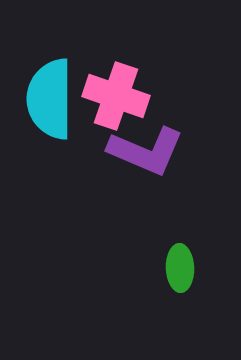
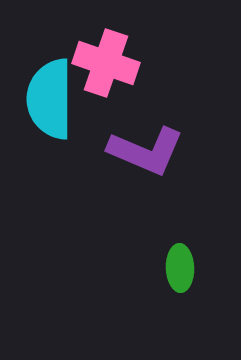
pink cross: moved 10 px left, 33 px up
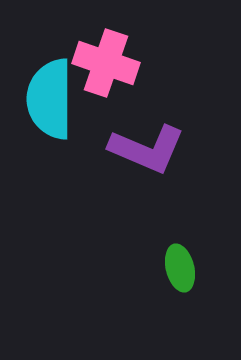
purple L-shape: moved 1 px right, 2 px up
green ellipse: rotated 12 degrees counterclockwise
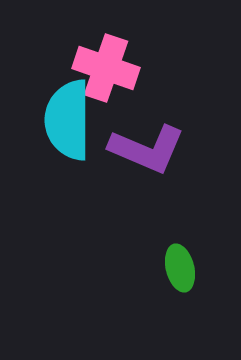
pink cross: moved 5 px down
cyan semicircle: moved 18 px right, 21 px down
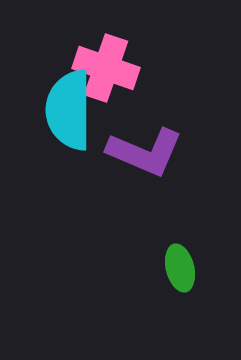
cyan semicircle: moved 1 px right, 10 px up
purple L-shape: moved 2 px left, 3 px down
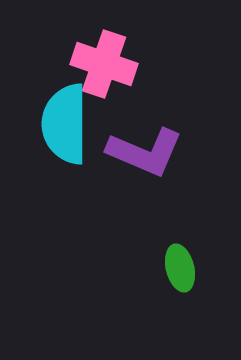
pink cross: moved 2 px left, 4 px up
cyan semicircle: moved 4 px left, 14 px down
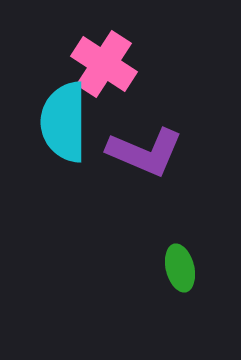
pink cross: rotated 14 degrees clockwise
cyan semicircle: moved 1 px left, 2 px up
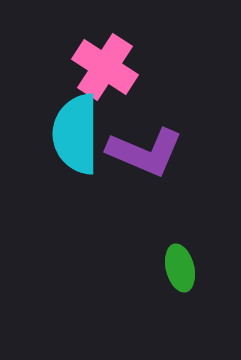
pink cross: moved 1 px right, 3 px down
cyan semicircle: moved 12 px right, 12 px down
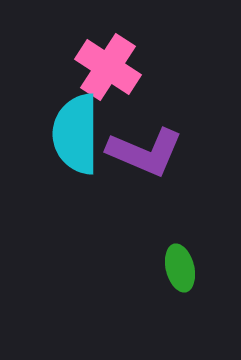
pink cross: moved 3 px right
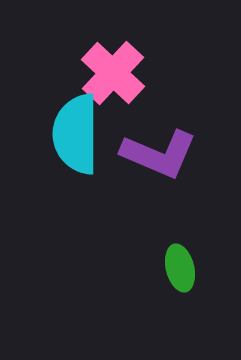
pink cross: moved 5 px right, 6 px down; rotated 10 degrees clockwise
purple L-shape: moved 14 px right, 2 px down
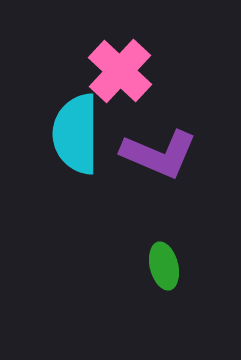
pink cross: moved 7 px right, 2 px up
green ellipse: moved 16 px left, 2 px up
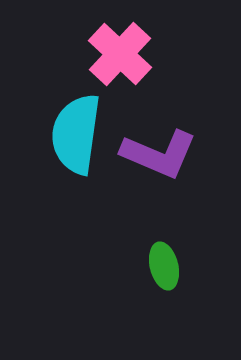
pink cross: moved 17 px up
cyan semicircle: rotated 8 degrees clockwise
